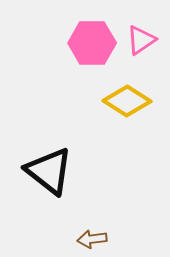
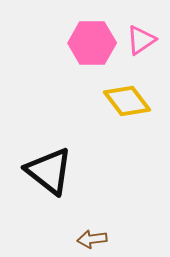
yellow diamond: rotated 21 degrees clockwise
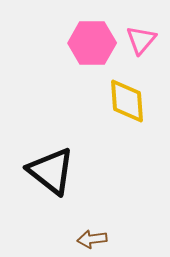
pink triangle: rotated 16 degrees counterclockwise
yellow diamond: rotated 33 degrees clockwise
black triangle: moved 2 px right
